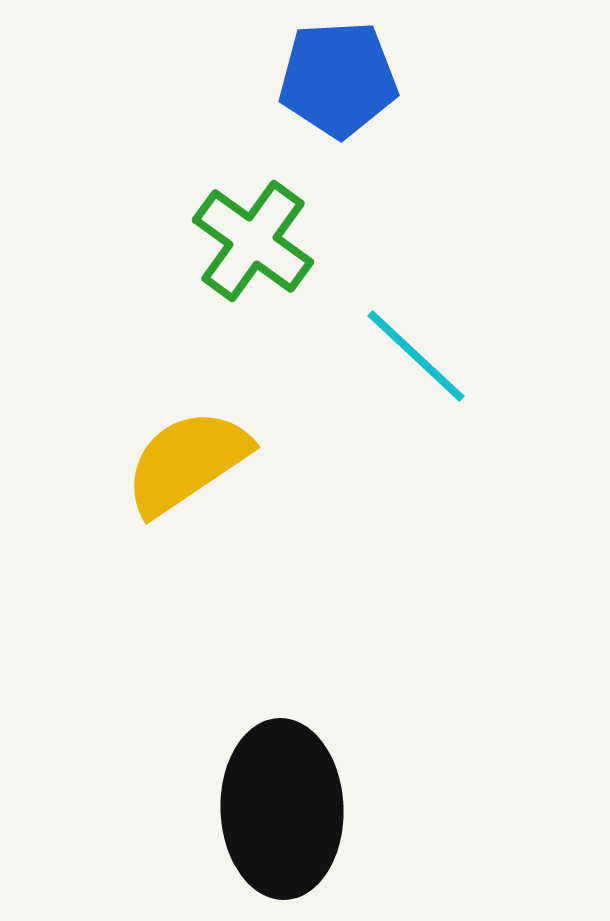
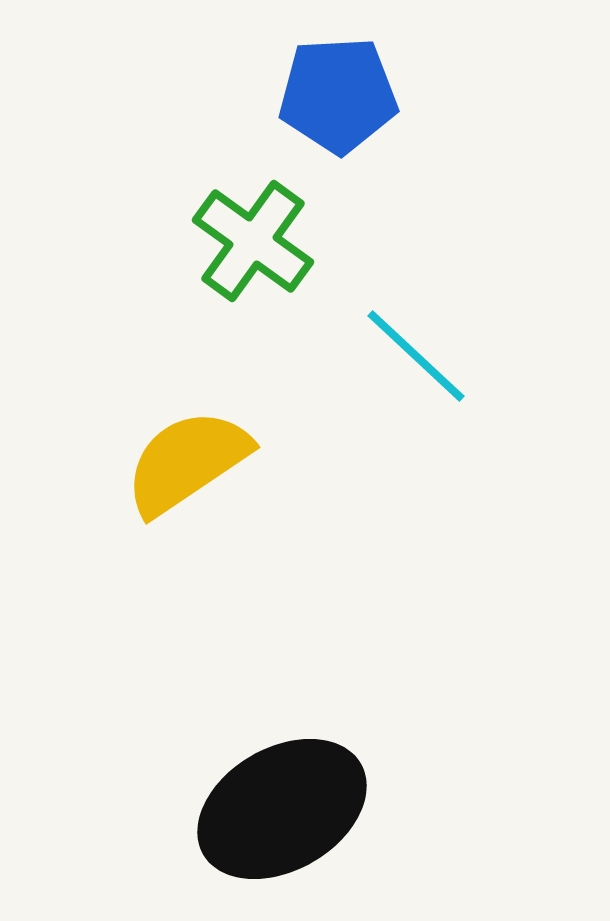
blue pentagon: moved 16 px down
black ellipse: rotated 62 degrees clockwise
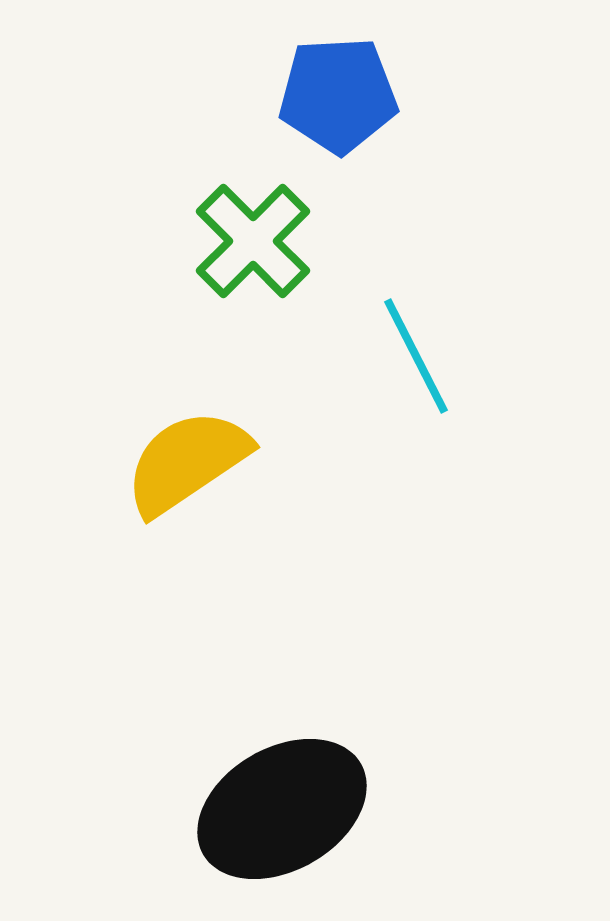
green cross: rotated 9 degrees clockwise
cyan line: rotated 20 degrees clockwise
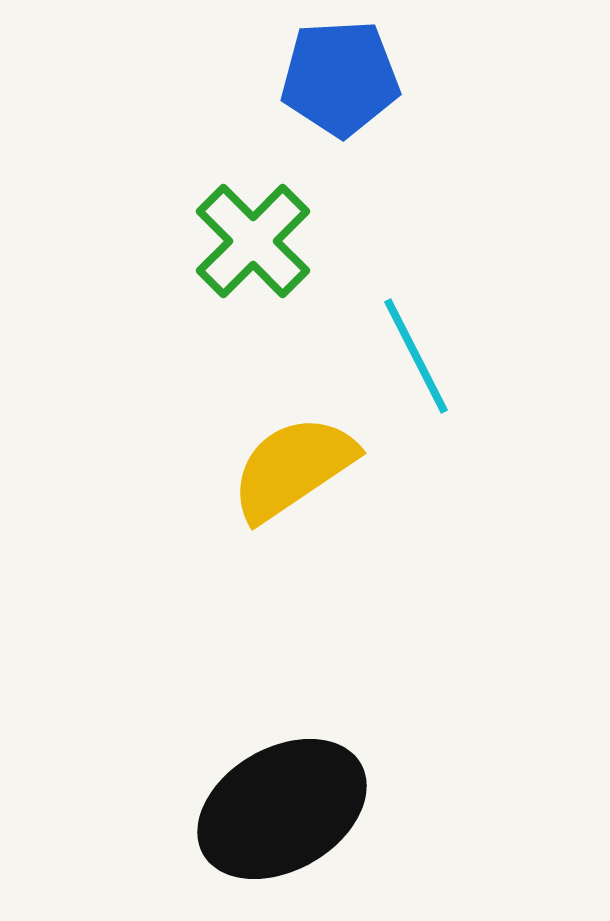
blue pentagon: moved 2 px right, 17 px up
yellow semicircle: moved 106 px right, 6 px down
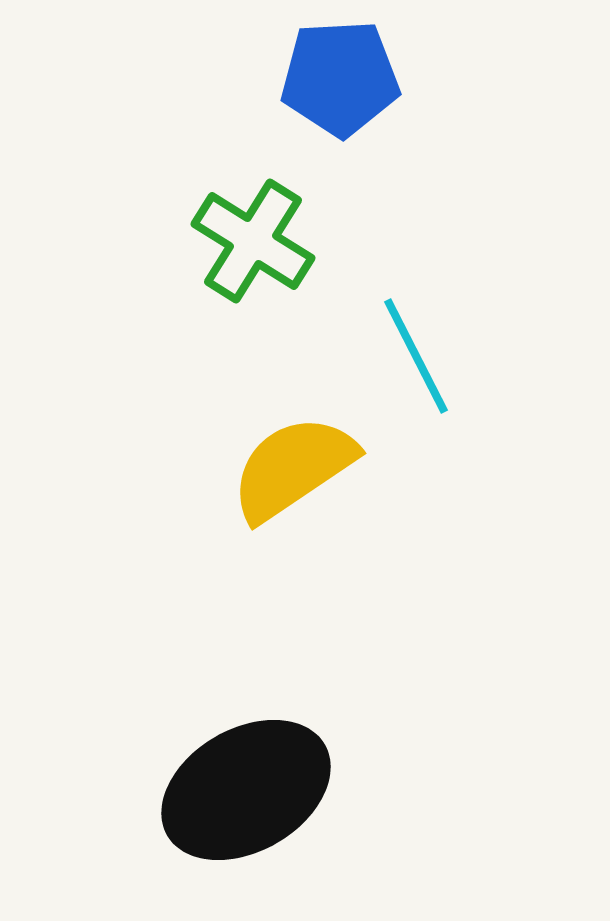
green cross: rotated 13 degrees counterclockwise
black ellipse: moved 36 px left, 19 px up
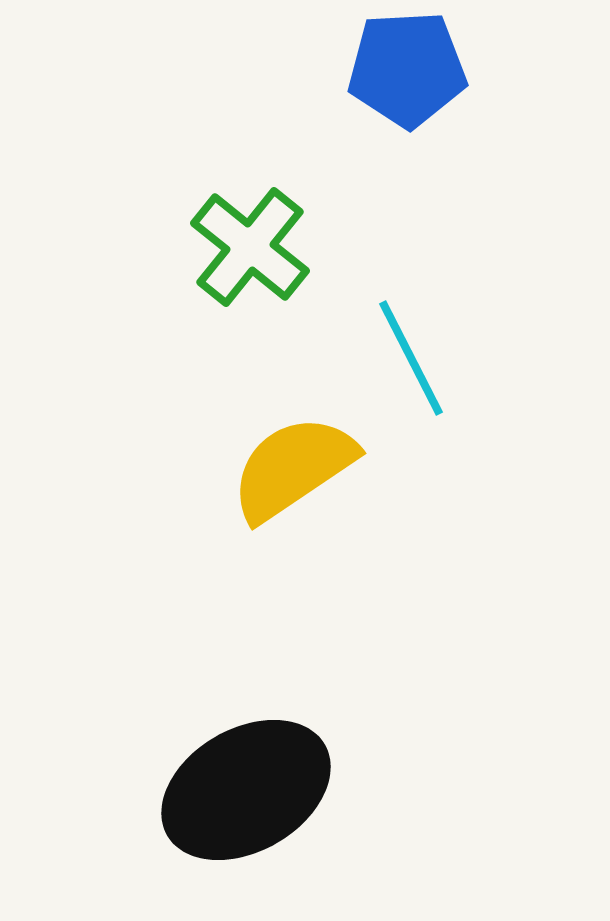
blue pentagon: moved 67 px right, 9 px up
green cross: moved 3 px left, 6 px down; rotated 7 degrees clockwise
cyan line: moved 5 px left, 2 px down
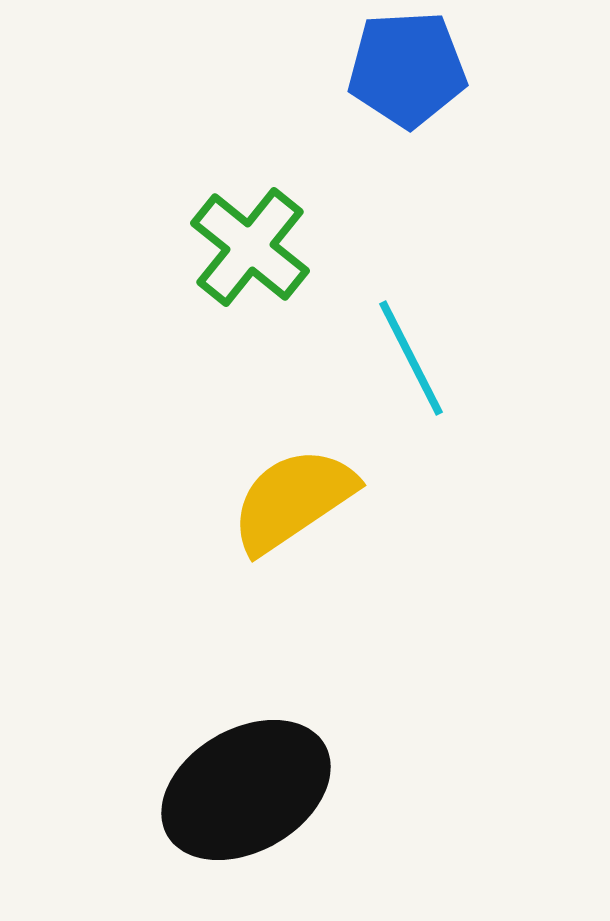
yellow semicircle: moved 32 px down
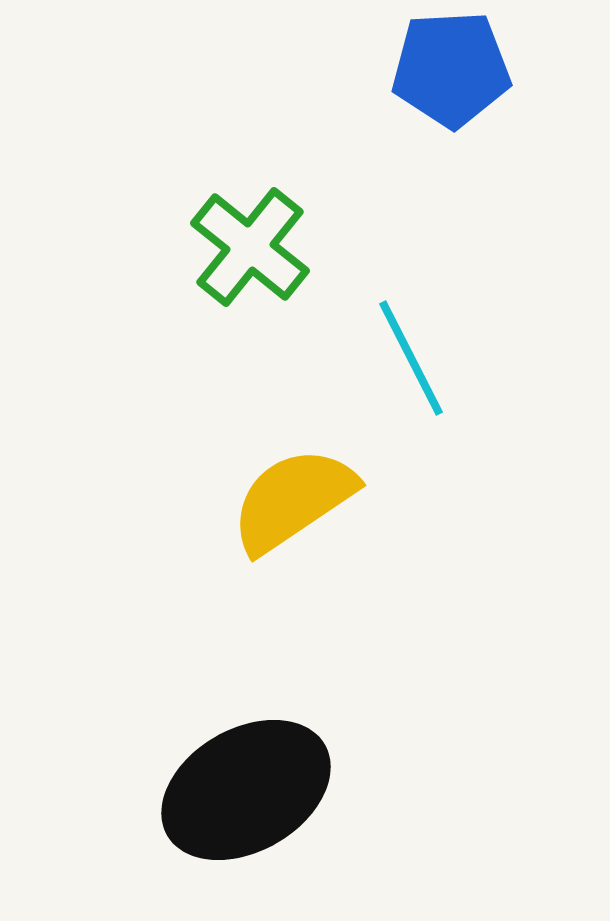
blue pentagon: moved 44 px right
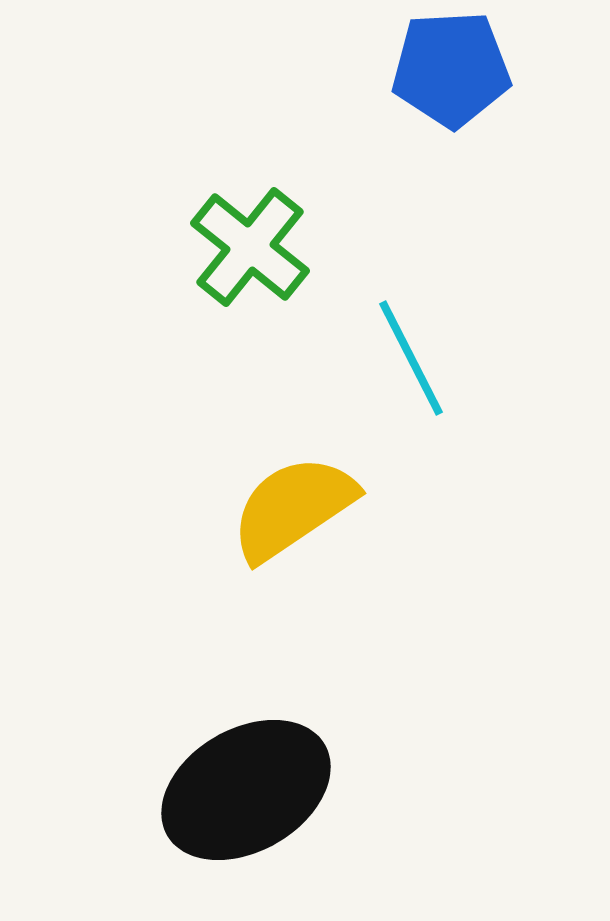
yellow semicircle: moved 8 px down
